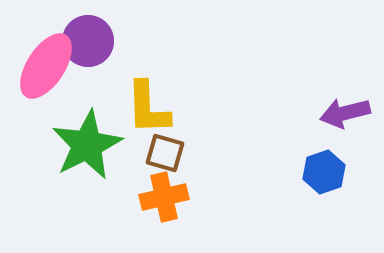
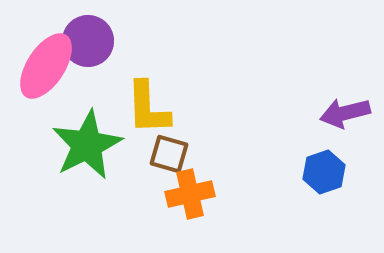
brown square: moved 4 px right, 1 px down
orange cross: moved 26 px right, 3 px up
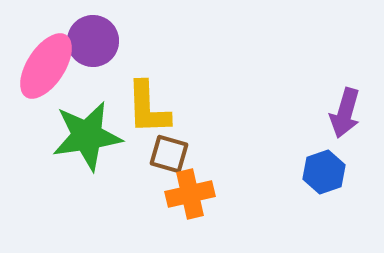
purple circle: moved 5 px right
purple arrow: rotated 60 degrees counterclockwise
green star: moved 9 px up; rotated 18 degrees clockwise
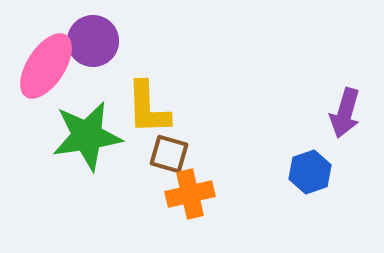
blue hexagon: moved 14 px left
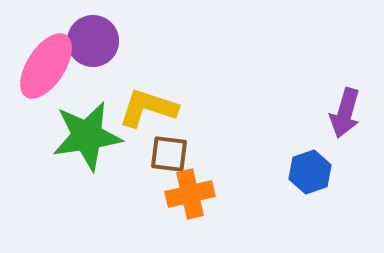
yellow L-shape: rotated 110 degrees clockwise
brown square: rotated 9 degrees counterclockwise
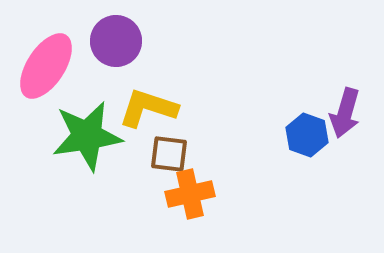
purple circle: moved 23 px right
blue hexagon: moved 3 px left, 37 px up; rotated 21 degrees counterclockwise
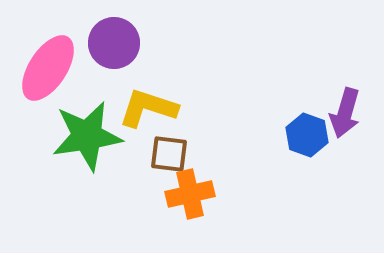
purple circle: moved 2 px left, 2 px down
pink ellipse: moved 2 px right, 2 px down
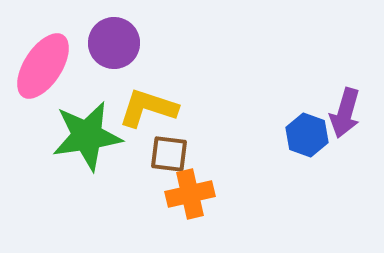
pink ellipse: moved 5 px left, 2 px up
